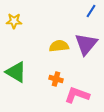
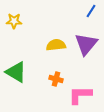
yellow semicircle: moved 3 px left, 1 px up
pink L-shape: moved 3 px right; rotated 20 degrees counterclockwise
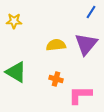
blue line: moved 1 px down
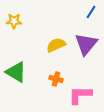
yellow semicircle: rotated 18 degrees counterclockwise
